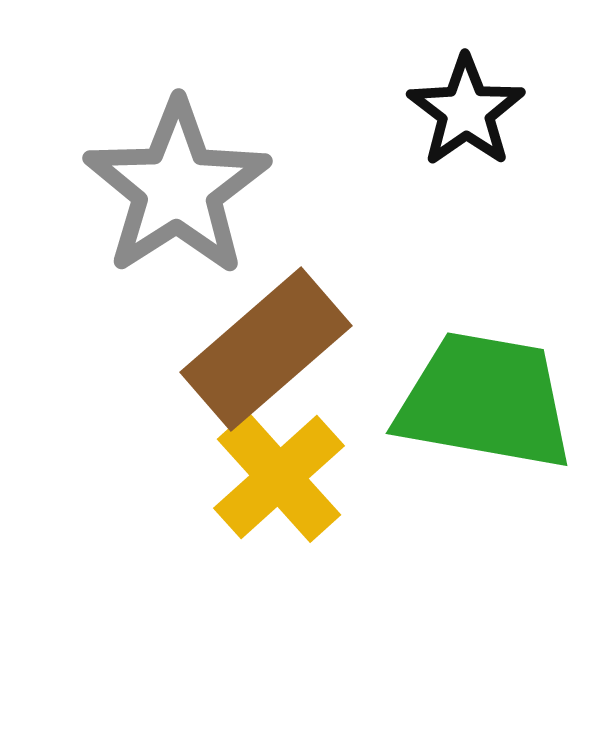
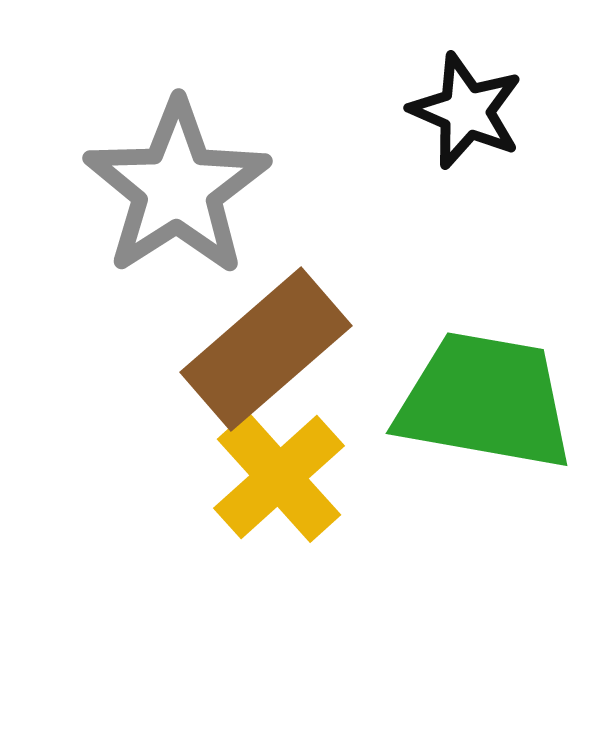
black star: rotated 14 degrees counterclockwise
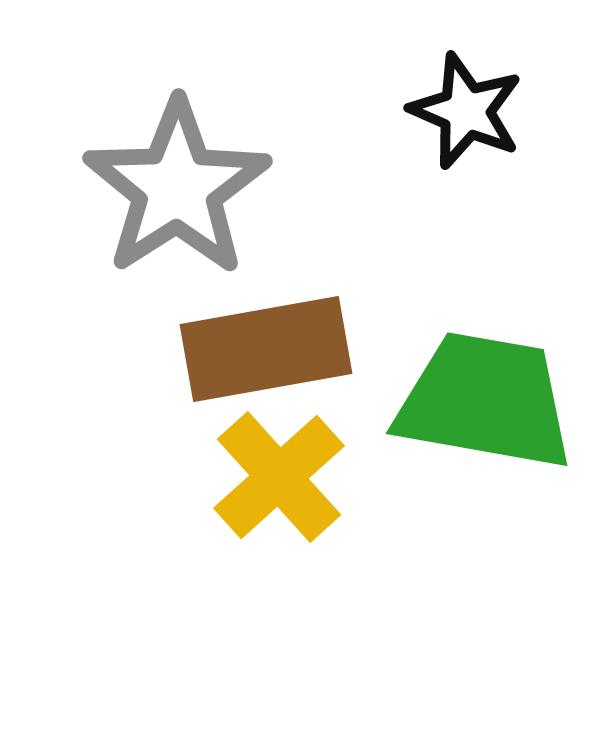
brown rectangle: rotated 31 degrees clockwise
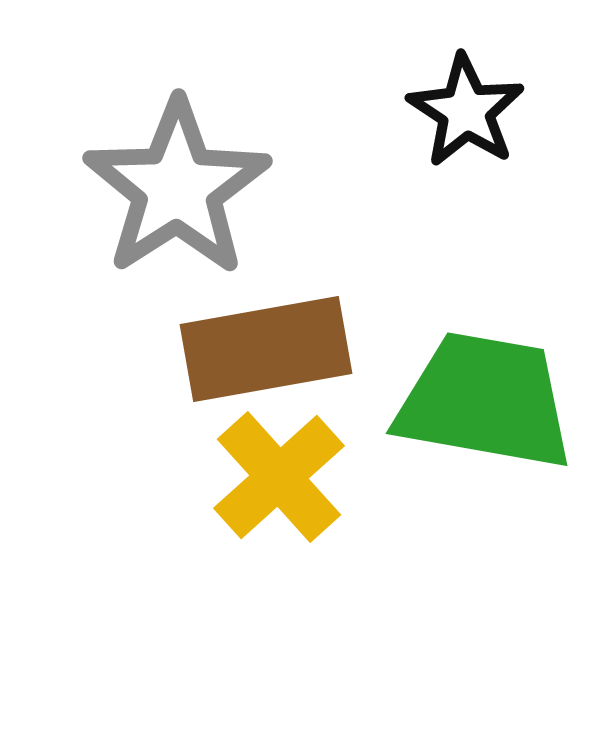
black star: rotated 10 degrees clockwise
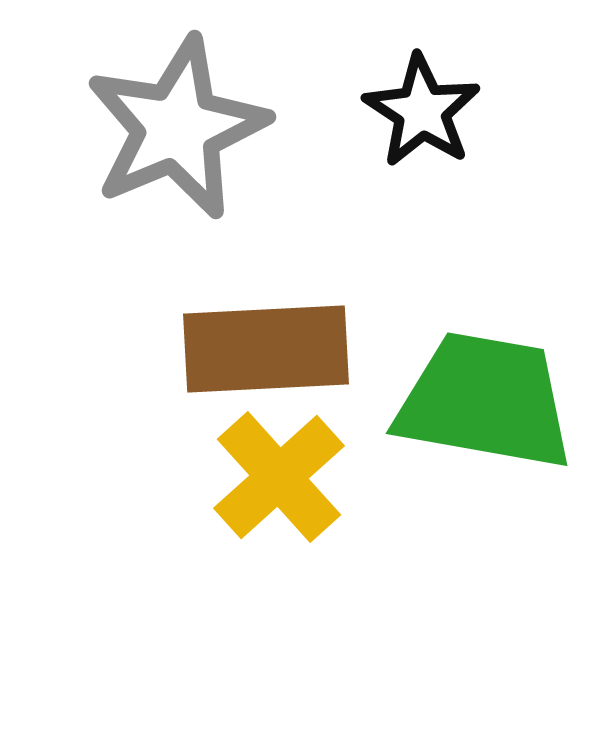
black star: moved 44 px left
gray star: moved 60 px up; rotated 10 degrees clockwise
brown rectangle: rotated 7 degrees clockwise
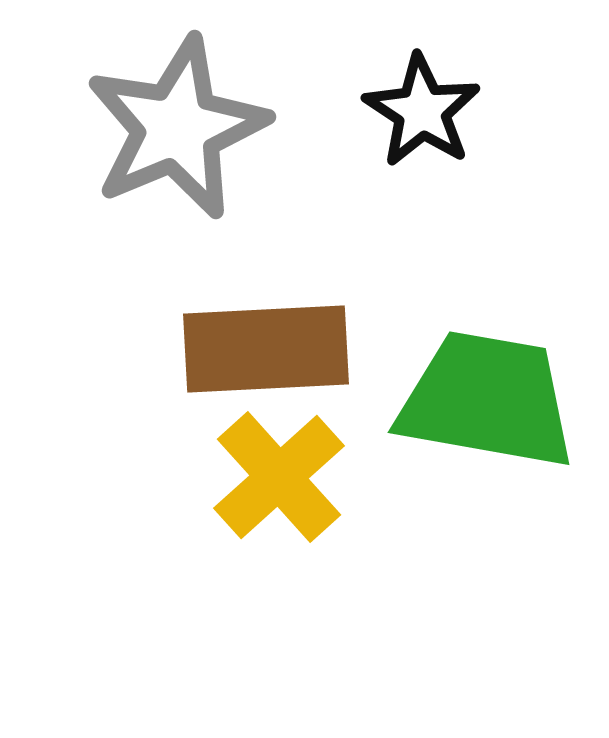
green trapezoid: moved 2 px right, 1 px up
